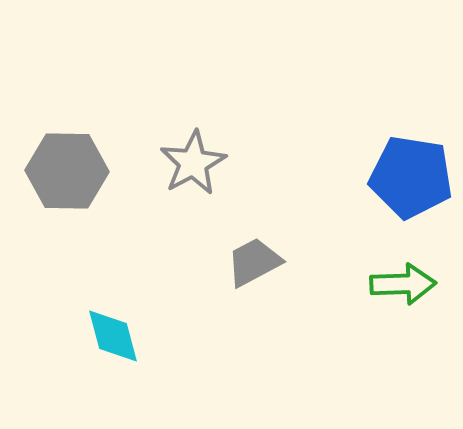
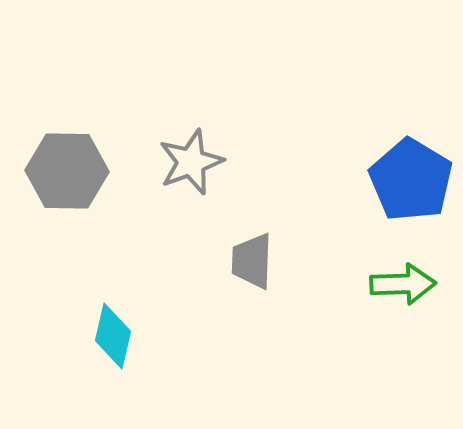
gray star: moved 2 px left, 1 px up; rotated 8 degrees clockwise
blue pentagon: moved 3 px down; rotated 22 degrees clockwise
gray trapezoid: moved 2 px left, 1 px up; rotated 60 degrees counterclockwise
cyan diamond: rotated 28 degrees clockwise
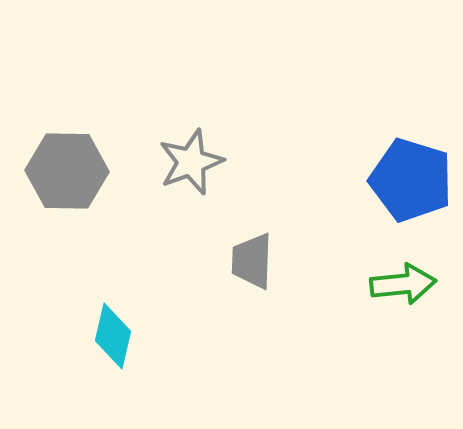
blue pentagon: rotated 14 degrees counterclockwise
green arrow: rotated 4 degrees counterclockwise
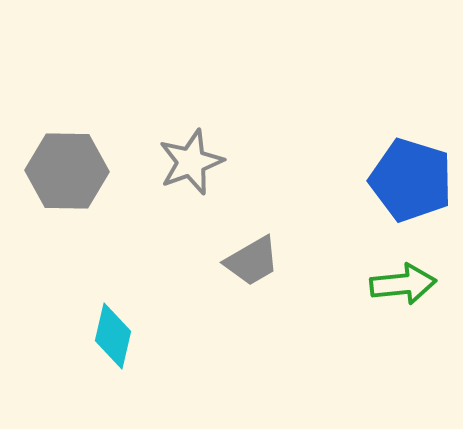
gray trapezoid: rotated 122 degrees counterclockwise
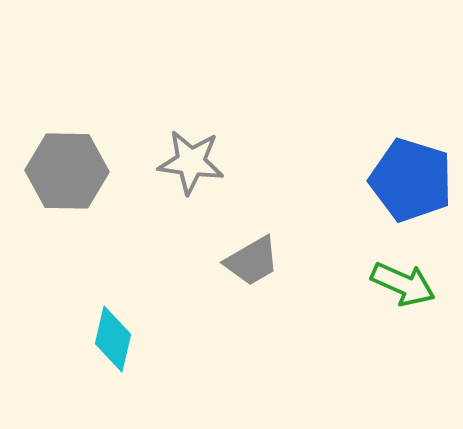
gray star: rotated 28 degrees clockwise
green arrow: rotated 30 degrees clockwise
cyan diamond: moved 3 px down
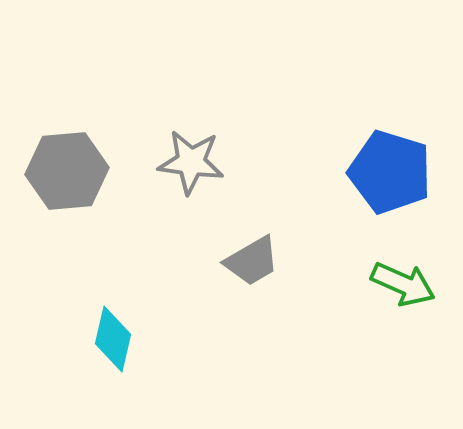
gray hexagon: rotated 6 degrees counterclockwise
blue pentagon: moved 21 px left, 8 px up
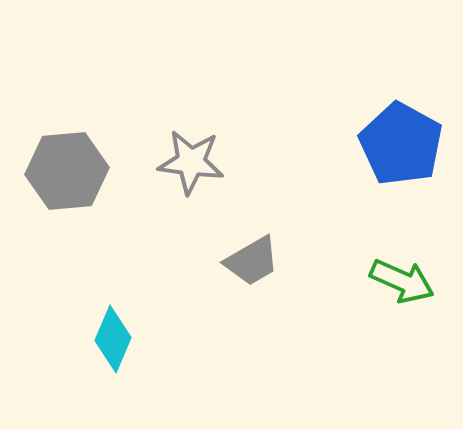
blue pentagon: moved 11 px right, 28 px up; rotated 12 degrees clockwise
green arrow: moved 1 px left, 3 px up
cyan diamond: rotated 10 degrees clockwise
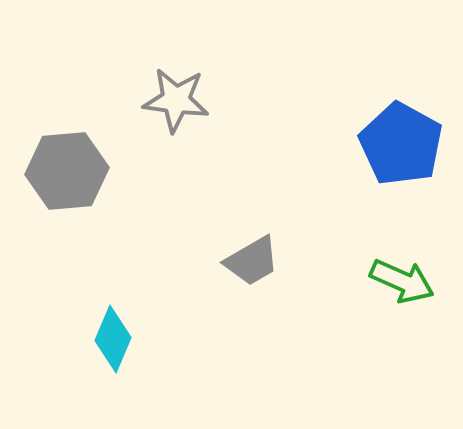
gray star: moved 15 px left, 62 px up
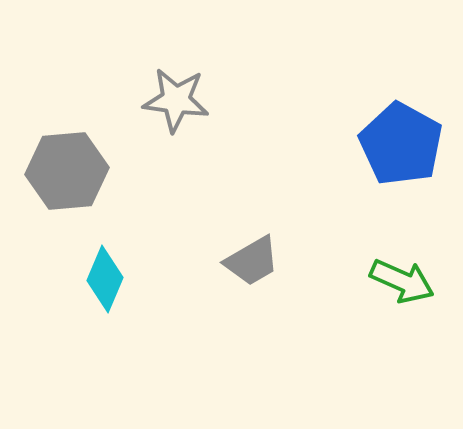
cyan diamond: moved 8 px left, 60 px up
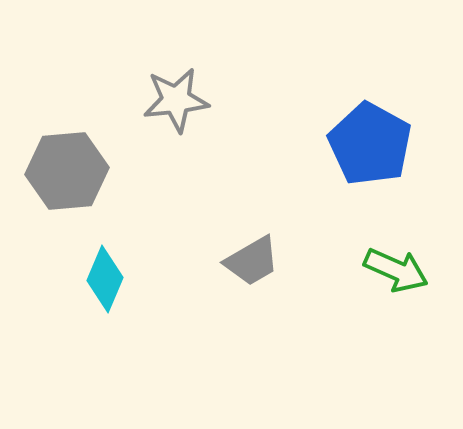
gray star: rotated 14 degrees counterclockwise
blue pentagon: moved 31 px left
green arrow: moved 6 px left, 11 px up
